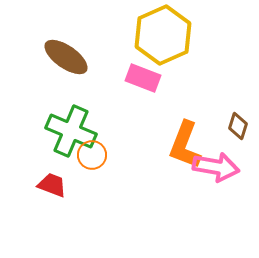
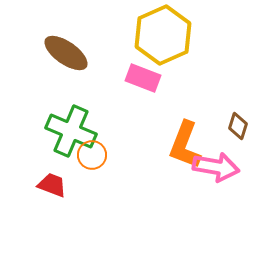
brown ellipse: moved 4 px up
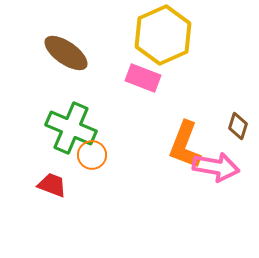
green cross: moved 3 px up
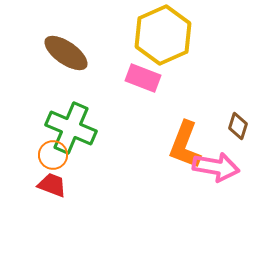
orange circle: moved 39 px left
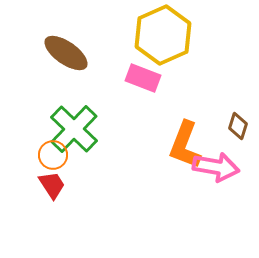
green cross: moved 3 px right, 1 px down; rotated 21 degrees clockwise
red trapezoid: rotated 36 degrees clockwise
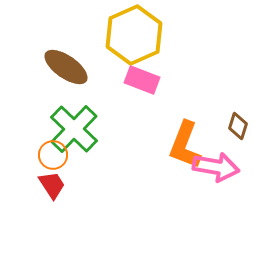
yellow hexagon: moved 29 px left
brown ellipse: moved 14 px down
pink rectangle: moved 1 px left, 2 px down
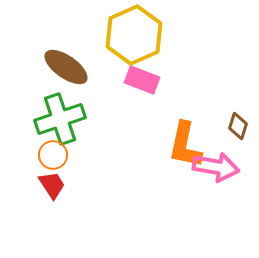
green cross: moved 14 px left, 10 px up; rotated 27 degrees clockwise
orange L-shape: rotated 9 degrees counterclockwise
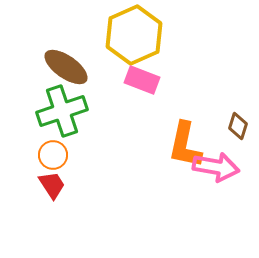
green cross: moved 2 px right, 8 px up
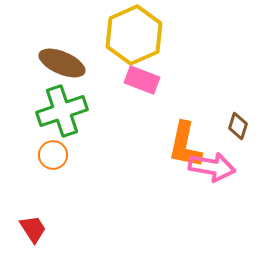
brown ellipse: moved 4 px left, 4 px up; rotated 12 degrees counterclockwise
pink arrow: moved 4 px left
red trapezoid: moved 19 px left, 44 px down
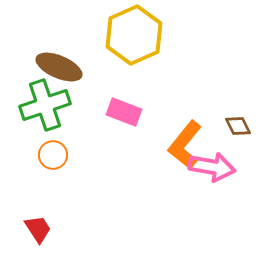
brown ellipse: moved 3 px left, 4 px down
pink rectangle: moved 18 px left, 32 px down
green cross: moved 17 px left, 6 px up
brown diamond: rotated 44 degrees counterclockwise
orange L-shape: rotated 27 degrees clockwise
red trapezoid: moved 5 px right
